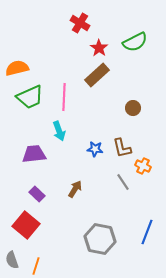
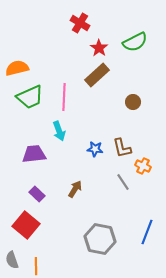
brown circle: moved 6 px up
orange line: rotated 18 degrees counterclockwise
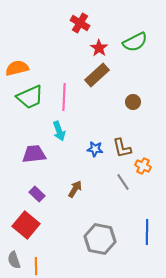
blue line: rotated 20 degrees counterclockwise
gray semicircle: moved 2 px right
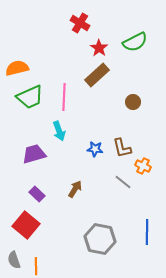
purple trapezoid: rotated 10 degrees counterclockwise
gray line: rotated 18 degrees counterclockwise
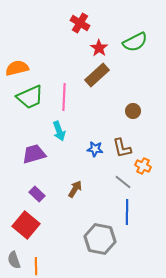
brown circle: moved 9 px down
blue line: moved 20 px left, 20 px up
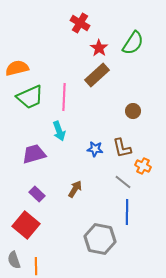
green semicircle: moved 2 px left, 1 px down; rotated 30 degrees counterclockwise
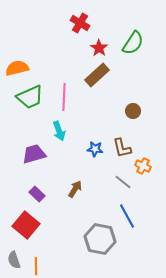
blue line: moved 4 px down; rotated 30 degrees counterclockwise
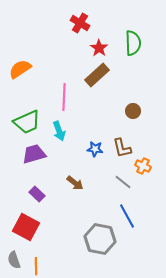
green semicircle: rotated 35 degrees counterclockwise
orange semicircle: moved 3 px right, 1 px down; rotated 20 degrees counterclockwise
green trapezoid: moved 3 px left, 25 px down
brown arrow: moved 6 px up; rotated 96 degrees clockwise
red square: moved 2 px down; rotated 12 degrees counterclockwise
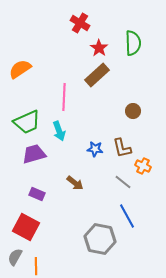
purple rectangle: rotated 21 degrees counterclockwise
gray semicircle: moved 1 px right, 3 px up; rotated 48 degrees clockwise
